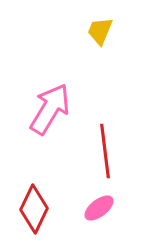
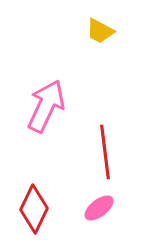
yellow trapezoid: rotated 84 degrees counterclockwise
pink arrow: moved 4 px left, 3 px up; rotated 6 degrees counterclockwise
red line: moved 1 px down
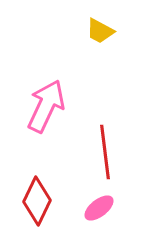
red diamond: moved 3 px right, 8 px up
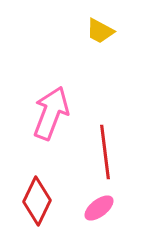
pink arrow: moved 5 px right, 7 px down; rotated 4 degrees counterclockwise
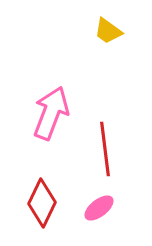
yellow trapezoid: moved 8 px right; rotated 8 degrees clockwise
red line: moved 3 px up
red diamond: moved 5 px right, 2 px down
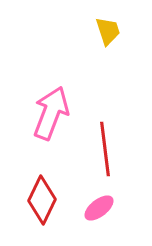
yellow trapezoid: rotated 144 degrees counterclockwise
red diamond: moved 3 px up
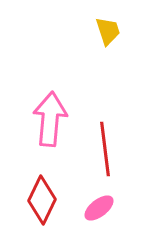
pink arrow: moved 1 px left, 6 px down; rotated 16 degrees counterclockwise
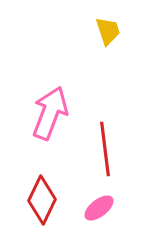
pink arrow: moved 6 px up; rotated 16 degrees clockwise
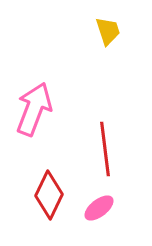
pink arrow: moved 16 px left, 4 px up
red diamond: moved 7 px right, 5 px up
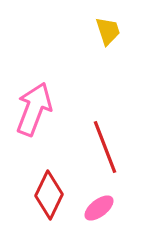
red line: moved 2 px up; rotated 14 degrees counterclockwise
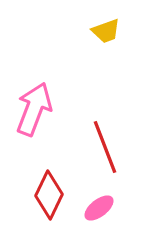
yellow trapezoid: moved 2 px left; rotated 88 degrees clockwise
